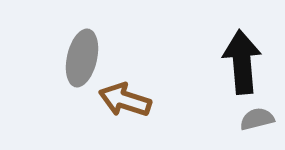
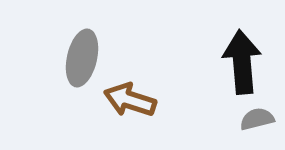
brown arrow: moved 5 px right
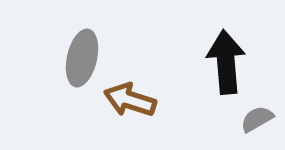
black arrow: moved 16 px left
gray semicircle: rotated 16 degrees counterclockwise
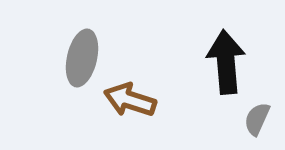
gray semicircle: rotated 36 degrees counterclockwise
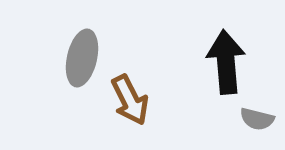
brown arrow: rotated 135 degrees counterclockwise
gray semicircle: rotated 100 degrees counterclockwise
